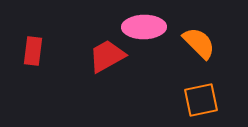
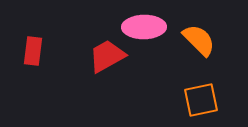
orange semicircle: moved 3 px up
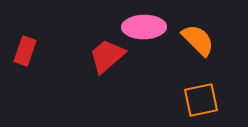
orange semicircle: moved 1 px left
red rectangle: moved 8 px left; rotated 12 degrees clockwise
red trapezoid: rotated 12 degrees counterclockwise
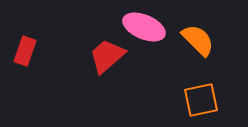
pink ellipse: rotated 24 degrees clockwise
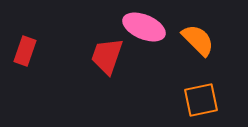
red trapezoid: rotated 30 degrees counterclockwise
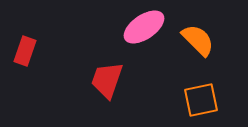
pink ellipse: rotated 57 degrees counterclockwise
red trapezoid: moved 24 px down
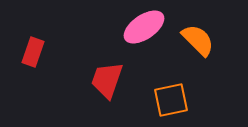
red rectangle: moved 8 px right, 1 px down
orange square: moved 30 px left
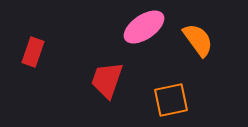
orange semicircle: rotated 9 degrees clockwise
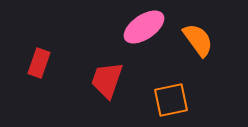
red rectangle: moved 6 px right, 11 px down
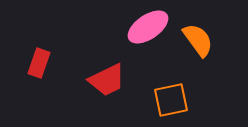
pink ellipse: moved 4 px right
red trapezoid: rotated 135 degrees counterclockwise
